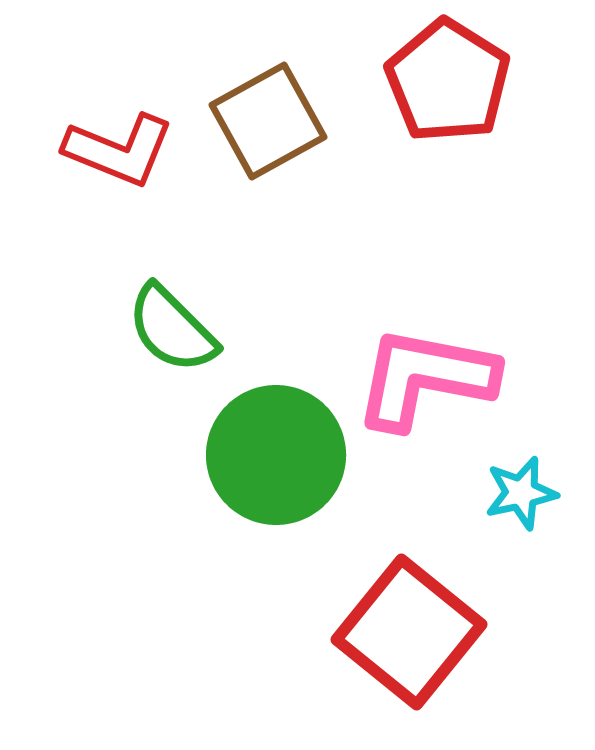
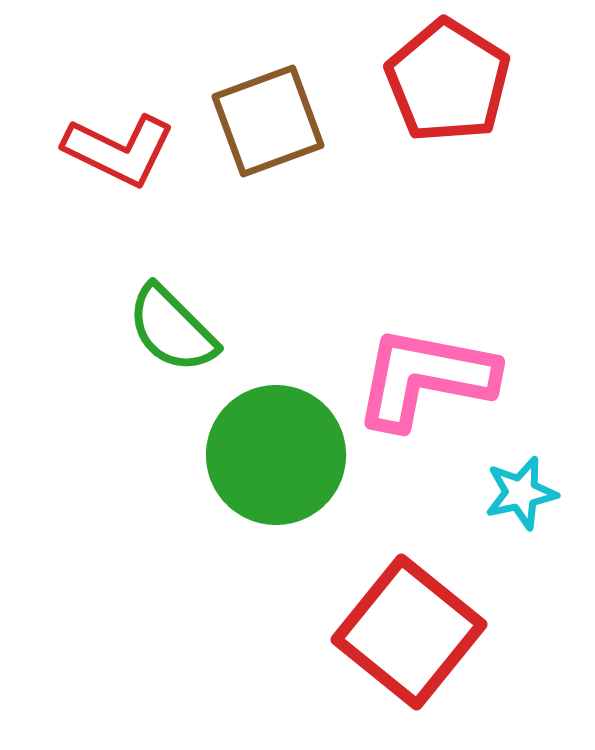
brown square: rotated 9 degrees clockwise
red L-shape: rotated 4 degrees clockwise
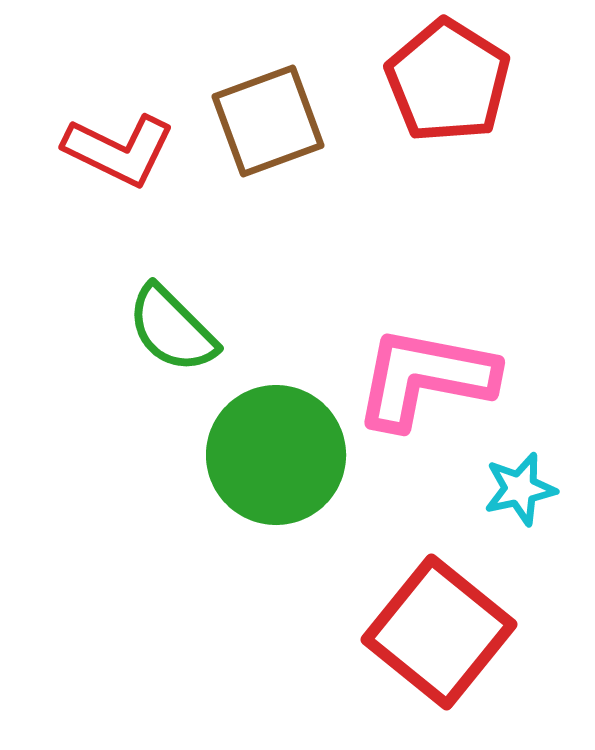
cyan star: moved 1 px left, 4 px up
red square: moved 30 px right
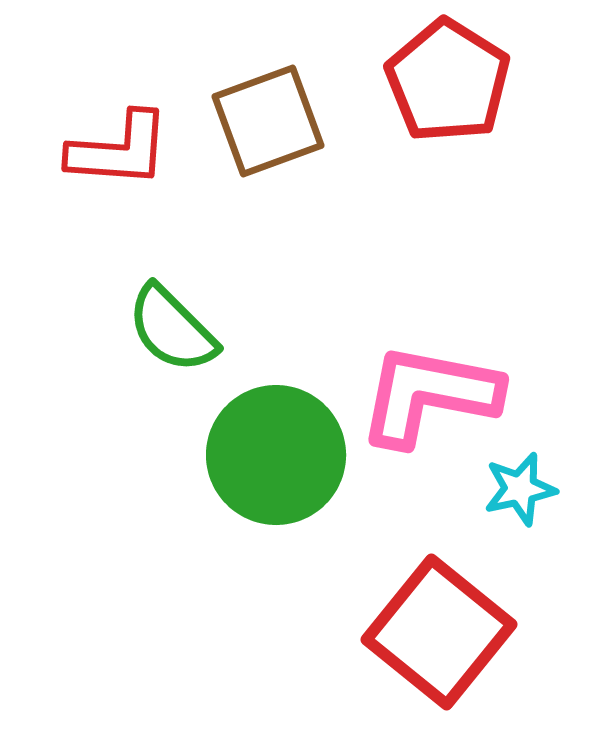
red L-shape: rotated 22 degrees counterclockwise
pink L-shape: moved 4 px right, 17 px down
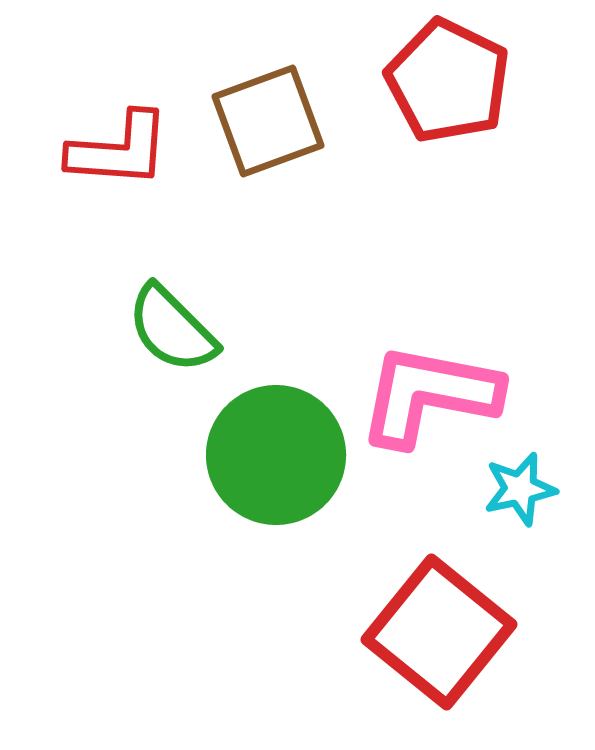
red pentagon: rotated 6 degrees counterclockwise
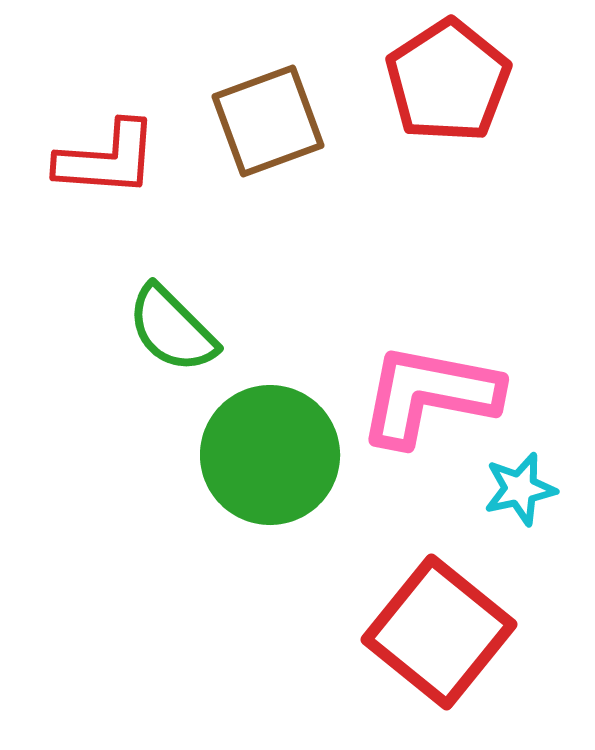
red pentagon: rotated 13 degrees clockwise
red L-shape: moved 12 px left, 9 px down
green circle: moved 6 px left
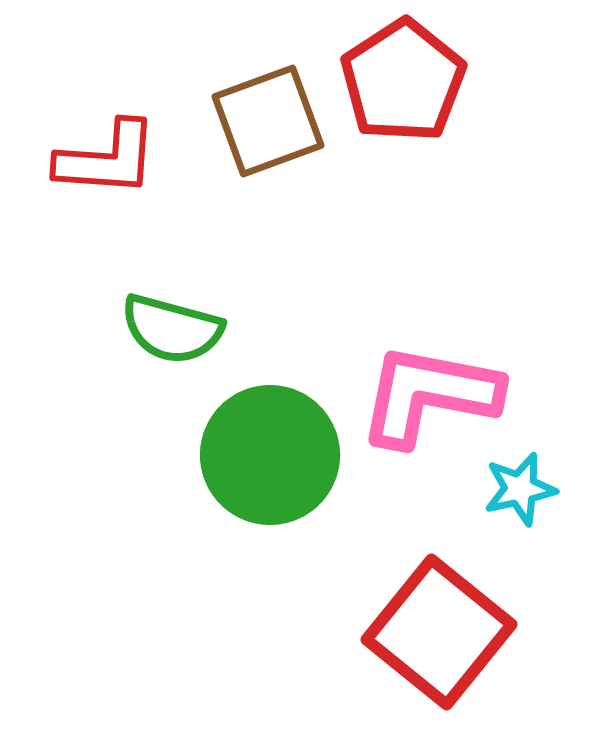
red pentagon: moved 45 px left
green semicircle: rotated 30 degrees counterclockwise
